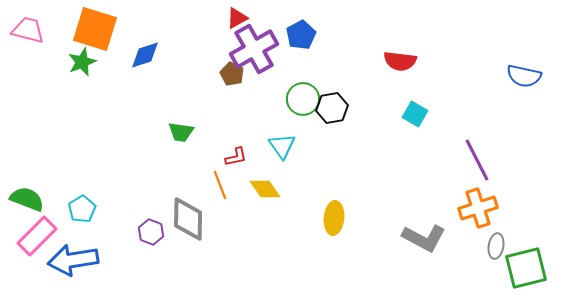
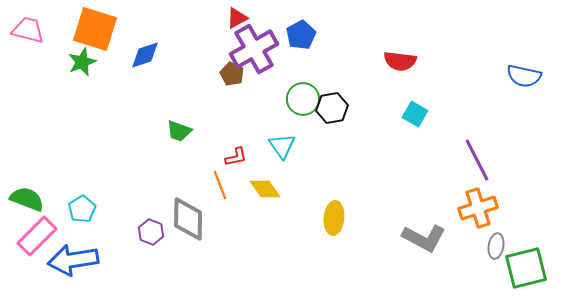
green trapezoid: moved 2 px left, 1 px up; rotated 12 degrees clockwise
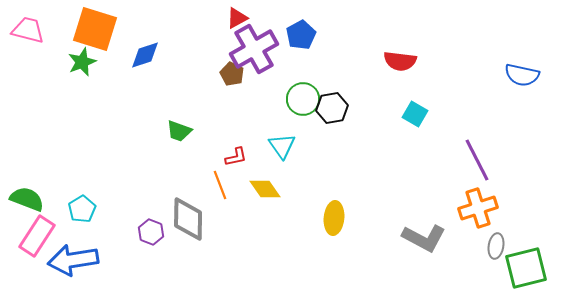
blue semicircle: moved 2 px left, 1 px up
pink rectangle: rotated 12 degrees counterclockwise
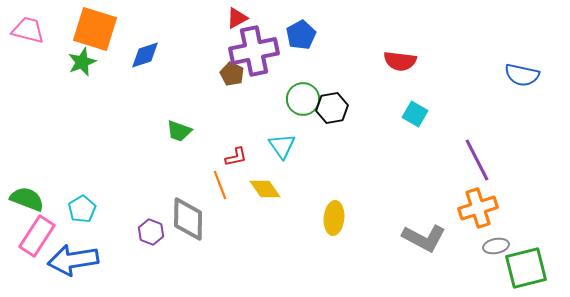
purple cross: moved 2 px down; rotated 18 degrees clockwise
gray ellipse: rotated 70 degrees clockwise
